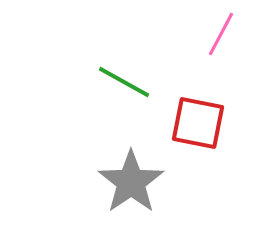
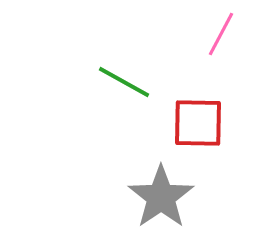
red square: rotated 10 degrees counterclockwise
gray star: moved 30 px right, 15 px down
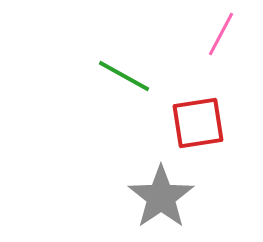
green line: moved 6 px up
red square: rotated 10 degrees counterclockwise
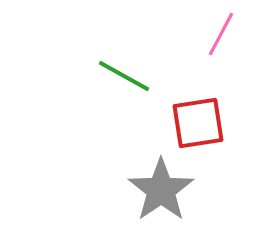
gray star: moved 7 px up
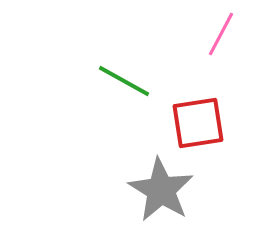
green line: moved 5 px down
gray star: rotated 6 degrees counterclockwise
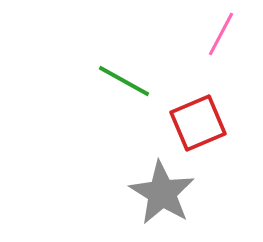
red square: rotated 14 degrees counterclockwise
gray star: moved 1 px right, 3 px down
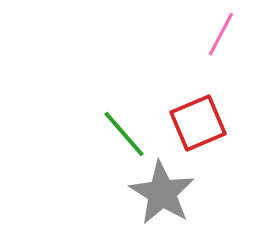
green line: moved 53 px down; rotated 20 degrees clockwise
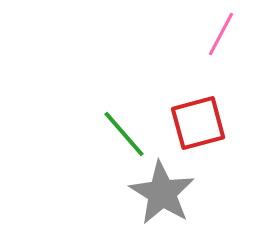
red square: rotated 8 degrees clockwise
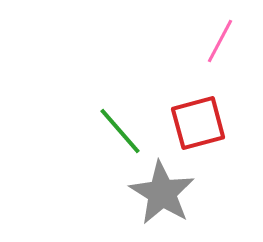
pink line: moved 1 px left, 7 px down
green line: moved 4 px left, 3 px up
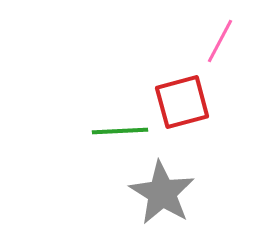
red square: moved 16 px left, 21 px up
green line: rotated 52 degrees counterclockwise
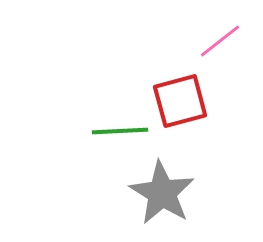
pink line: rotated 24 degrees clockwise
red square: moved 2 px left, 1 px up
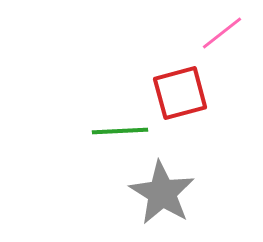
pink line: moved 2 px right, 8 px up
red square: moved 8 px up
